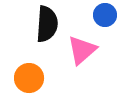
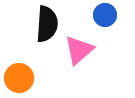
pink triangle: moved 3 px left
orange circle: moved 10 px left
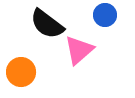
black semicircle: rotated 123 degrees clockwise
orange circle: moved 2 px right, 6 px up
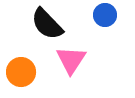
black semicircle: rotated 9 degrees clockwise
pink triangle: moved 8 px left, 10 px down; rotated 16 degrees counterclockwise
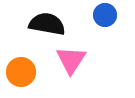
black semicircle: rotated 144 degrees clockwise
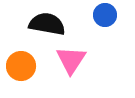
orange circle: moved 6 px up
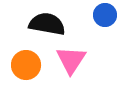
orange circle: moved 5 px right, 1 px up
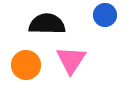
black semicircle: rotated 9 degrees counterclockwise
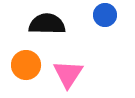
pink triangle: moved 3 px left, 14 px down
